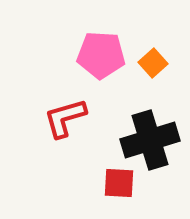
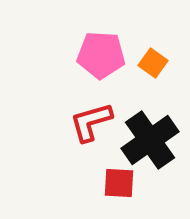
orange square: rotated 12 degrees counterclockwise
red L-shape: moved 26 px right, 4 px down
black cross: rotated 18 degrees counterclockwise
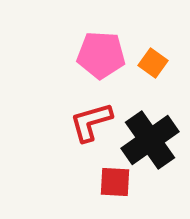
red square: moved 4 px left, 1 px up
